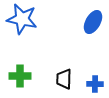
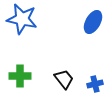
black trapezoid: rotated 140 degrees clockwise
blue cross: rotated 14 degrees counterclockwise
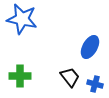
blue ellipse: moved 3 px left, 25 px down
black trapezoid: moved 6 px right, 2 px up
blue cross: rotated 28 degrees clockwise
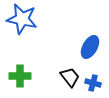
blue cross: moved 2 px left, 1 px up
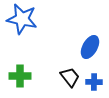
blue cross: moved 1 px right, 1 px up; rotated 14 degrees counterclockwise
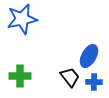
blue star: rotated 24 degrees counterclockwise
blue ellipse: moved 1 px left, 9 px down
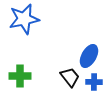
blue star: moved 2 px right
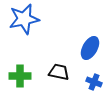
blue ellipse: moved 1 px right, 8 px up
black trapezoid: moved 11 px left, 5 px up; rotated 40 degrees counterclockwise
blue cross: rotated 21 degrees clockwise
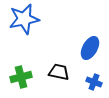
green cross: moved 1 px right, 1 px down; rotated 15 degrees counterclockwise
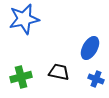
blue cross: moved 2 px right, 3 px up
